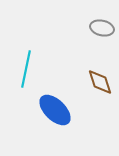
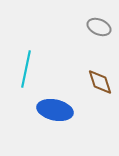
gray ellipse: moved 3 px left, 1 px up; rotated 10 degrees clockwise
blue ellipse: rotated 32 degrees counterclockwise
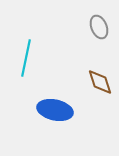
gray ellipse: rotated 45 degrees clockwise
cyan line: moved 11 px up
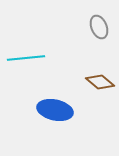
cyan line: rotated 72 degrees clockwise
brown diamond: rotated 32 degrees counterclockwise
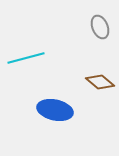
gray ellipse: moved 1 px right
cyan line: rotated 9 degrees counterclockwise
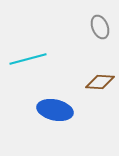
cyan line: moved 2 px right, 1 px down
brown diamond: rotated 36 degrees counterclockwise
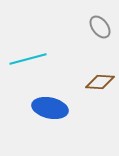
gray ellipse: rotated 15 degrees counterclockwise
blue ellipse: moved 5 px left, 2 px up
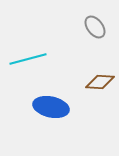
gray ellipse: moved 5 px left
blue ellipse: moved 1 px right, 1 px up
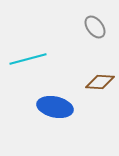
blue ellipse: moved 4 px right
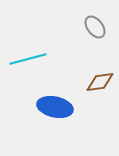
brown diamond: rotated 12 degrees counterclockwise
